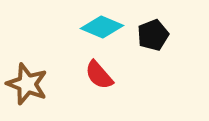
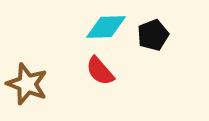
cyan diamond: moved 4 px right; rotated 24 degrees counterclockwise
red semicircle: moved 1 px right, 4 px up
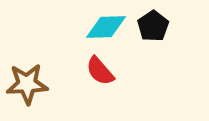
black pentagon: moved 9 px up; rotated 12 degrees counterclockwise
brown star: rotated 24 degrees counterclockwise
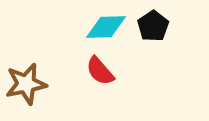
brown star: moved 1 px left; rotated 9 degrees counterclockwise
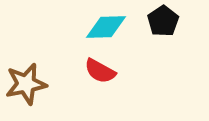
black pentagon: moved 10 px right, 5 px up
red semicircle: rotated 20 degrees counterclockwise
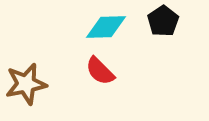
red semicircle: rotated 16 degrees clockwise
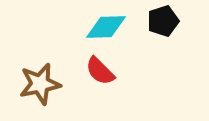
black pentagon: rotated 16 degrees clockwise
brown star: moved 14 px right
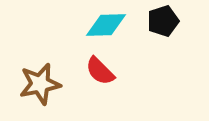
cyan diamond: moved 2 px up
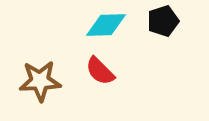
brown star: moved 3 px up; rotated 9 degrees clockwise
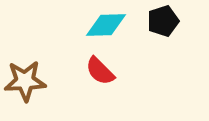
brown star: moved 15 px left
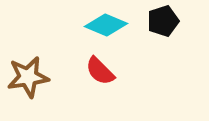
cyan diamond: rotated 24 degrees clockwise
brown star: moved 3 px right, 4 px up; rotated 6 degrees counterclockwise
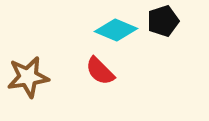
cyan diamond: moved 10 px right, 5 px down
